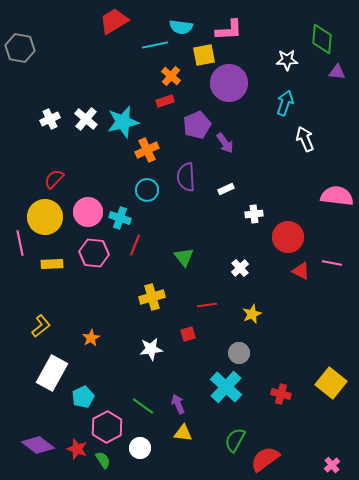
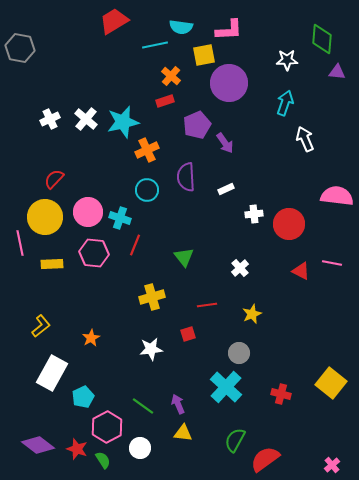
red circle at (288, 237): moved 1 px right, 13 px up
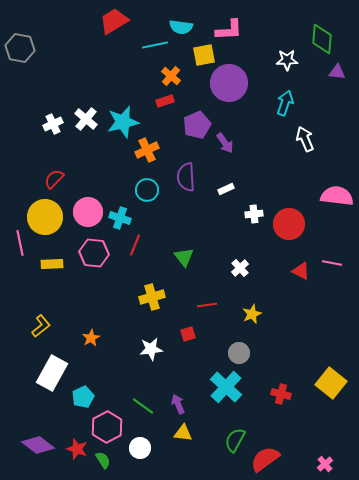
white cross at (50, 119): moved 3 px right, 5 px down
pink cross at (332, 465): moved 7 px left, 1 px up
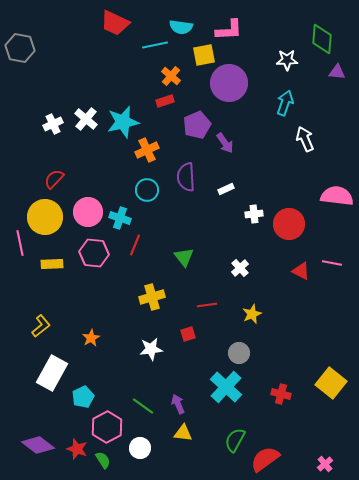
red trapezoid at (114, 21): moved 1 px right, 2 px down; rotated 124 degrees counterclockwise
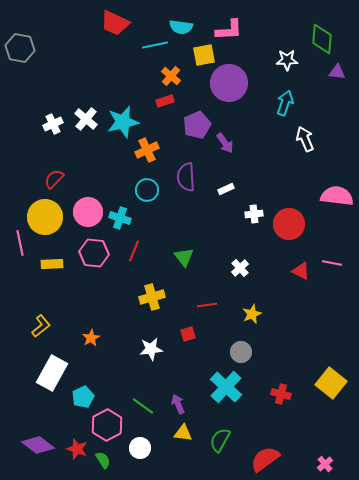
red line at (135, 245): moved 1 px left, 6 px down
gray circle at (239, 353): moved 2 px right, 1 px up
pink hexagon at (107, 427): moved 2 px up
green semicircle at (235, 440): moved 15 px left
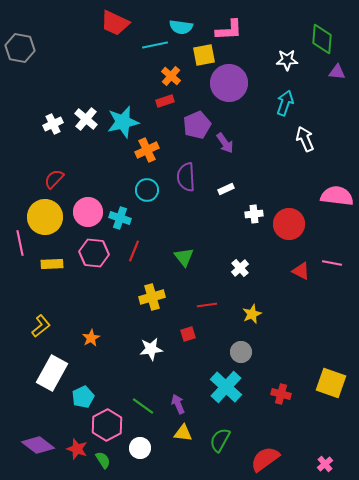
yellow square at (331, 383): rotated 20 degrees counterclockwise
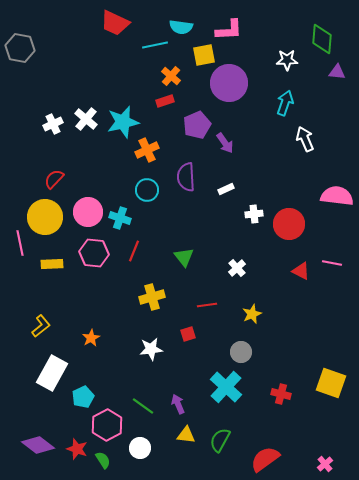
white cross at (240, 268): moved 3 px left
yellow triangle at (183, 433): moved 3 px right, 2 px down
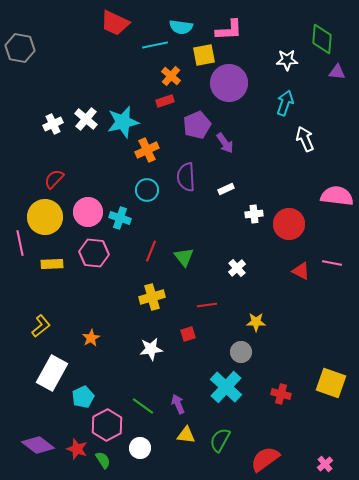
red line at (134, 251): moved 17 px right
yellow star at (252, 314): moved 4 px right, 8 px down; rotated 24 degrees clockwise
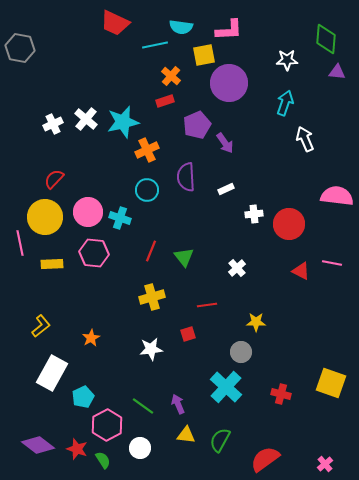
green diamond at (322, 39): moved 4 px right
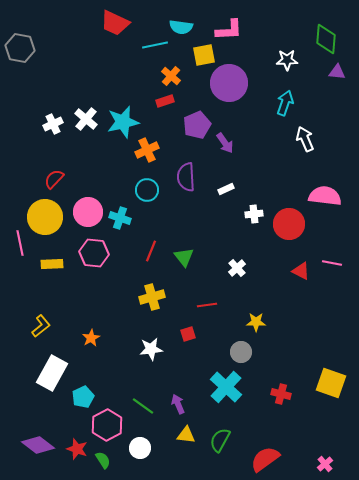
pink semicircle at (337, 196): moved 12 px left
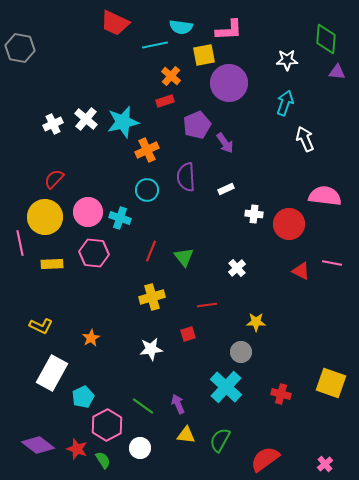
white cross at (254, 214): rotated 12 degrees clockwise
yellow L-shape at (41, 326): rotated 65 degrees clockwise
